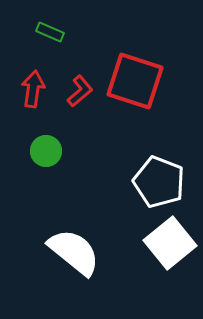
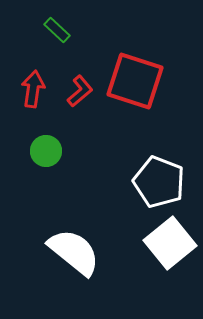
green rectangle: moved 7 px right, 2 px up; rotated 20 degrees clockwise
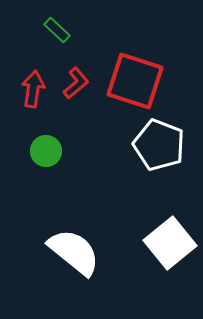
red L-shape: moved 4 px left, 8 px up
white pentagon: moved 37 px up
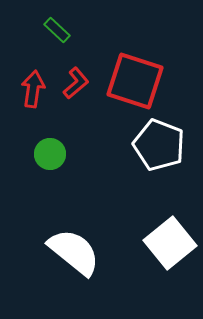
green circle: moved 4 px right, 3 px down
